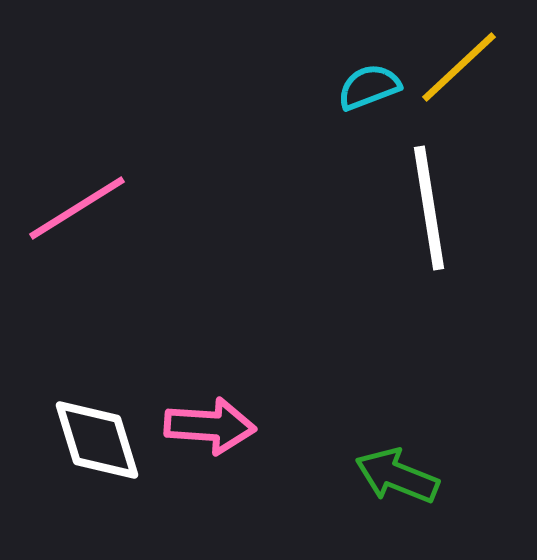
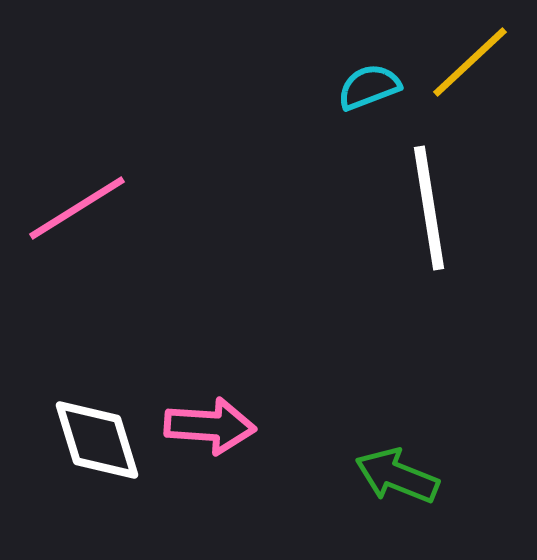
yellow line: moved 11 px right, 5 px up
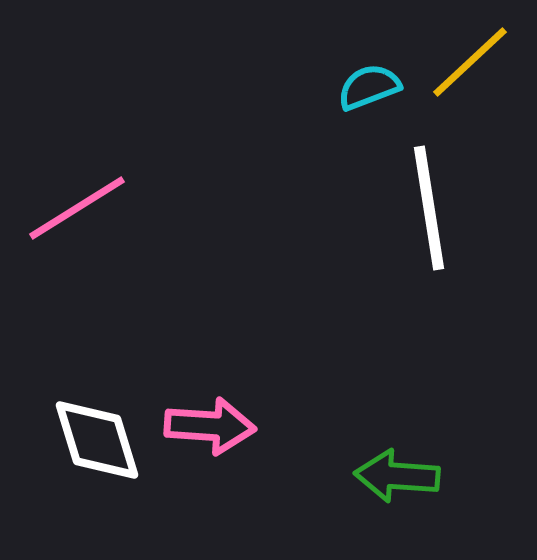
green arrow: rotated 18 degrees counterclockwise
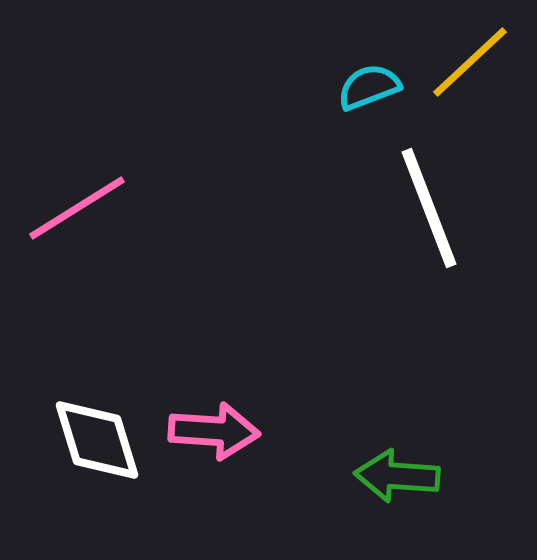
white line: rotated 12 degrees counterclockwise
pink arrow: moved 4 px right, 5 px down
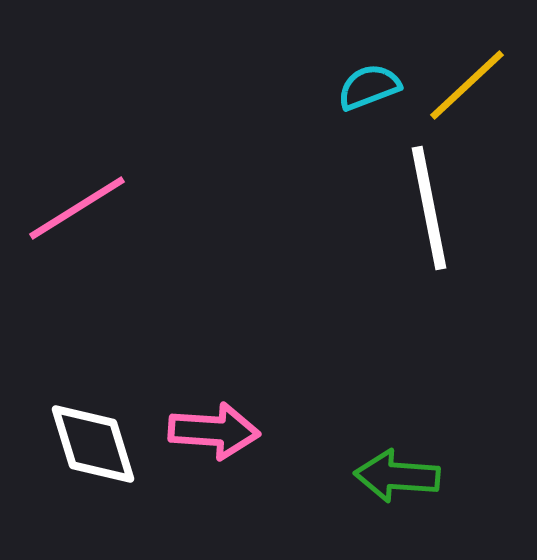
yellow line: moved 3 px left, 23 px down
white line: rotated 10 degrees clockwise
white diamond: moved 4 px left, 4 px down
